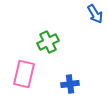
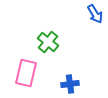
green cross: rotated 25 degrees counterclockwise
pink rectangle: moved 2 px right, 1 px up
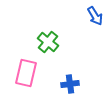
blue arrow: moved 2 px down
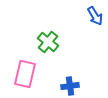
pink rectangle: moved 1 px left, 1 px down
blue cross: moved 2 px down
